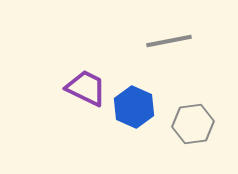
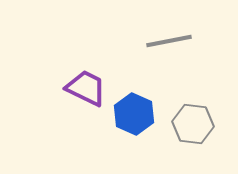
blue hexagon: moved 7 px down
gray hexagon: rotated 15 degrees clockwise
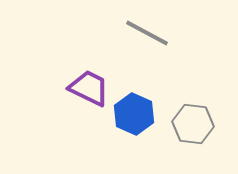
gray line: moved 22 px left, 8 px up; rotated 39 degrees clockwise
purple trapezoid: moved 3 px right
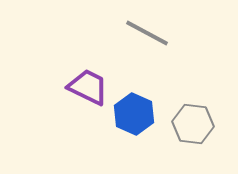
purple trapezoid: moved 1 px left, 1 px up
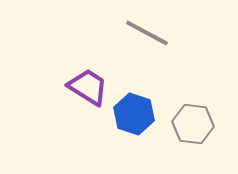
purple trapezoid: rotated 6 degrees clockwise
blue hexagon: rotated 6 degrees counterclockwise
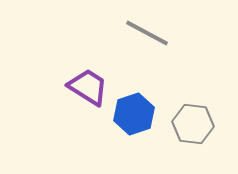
blue hexagon: rotated 24 degrees clockwise
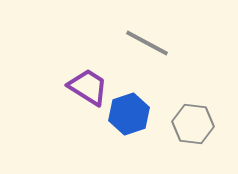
gray line: moved 10 px down
blue hexagon: moved 5 px left
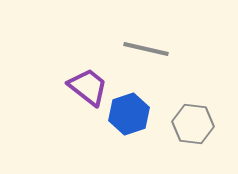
gray line: moved 1 px left, 6 px down; rotated 15 degrees counterclockwise
purple trapezoid: rotated 6 degrees clockwise
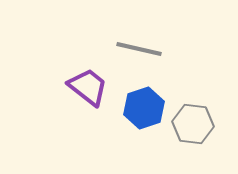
gray line: moved 7 px left
blue hexagon: moved 15 px right, 6 px up
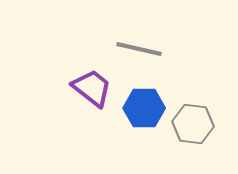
purple trapezoid: moved 4 px right, 1 px down
blue hexagon: rotated 18 degrees clockwise
